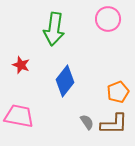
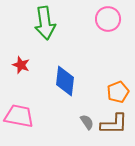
green arrow: moved 9 px left, 6 px up; rotated 16 degrees counterclockwise
blue diamond: rotated 32 degrees counterclockwise
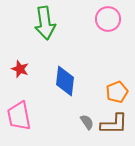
red star: moved 1 px left, 4 px down
orange pentagon: moved 1 px left
pink trapezoid: rotated 112 degrees counterclockwise
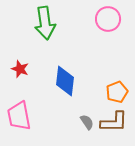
brown L-shape: moved 2 px up
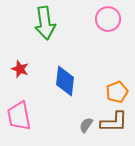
gray semicircle: moved 1 px left, 3 px down; rotated 112 degrees counterclockwise
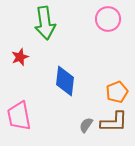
red star: moved 12 px up; rotated 30 degrees clockwise
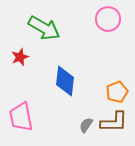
green arrow: moved 1 px left, 5 px down; rotated 52 degrees counterclockwise
pink trapezoid: moved 2 px right, 1 px down
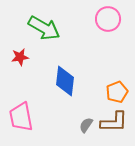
red star: rotated 12 degrees clockwise
